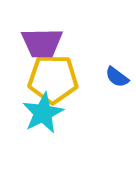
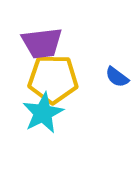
purple trapezoid: rotated 6 degrees counterclockwise
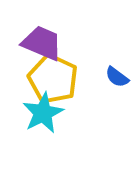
purple trapezoid: rotated 150 degrees counterclockwise
yellow pentagon: rotated 24 degrees clockwise
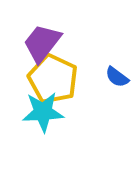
purple trapezoid: rotated 75 degrees counterclockwise
cyan star: moved 1 px up; rotated 24 degrees clockwise
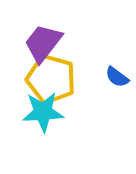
purple trapezoid: moved 1 px right
yellow pentagon: moved 2 px left; rotated 9 degrees counterclockwise
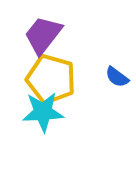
purple trapezoid: moved 8 px up
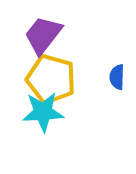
blue semicircle: rotated 55 degrees clockwise
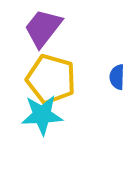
purple trapezoid: moved 7 px up
cyan star: moved 1 px left, 3 px down
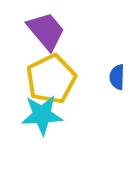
purple trapezoid: moved 3 px right, 3 px down; rotated 102 degrees clockwise
yellow pentagon: rotated 30 degrees clockwise
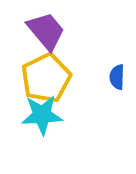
yellow pentagon: moved 5 px left, 1 px up
